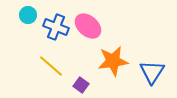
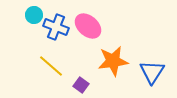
cyan circle: moved 6 px right
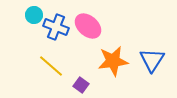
blue triangle: moved 12 px up
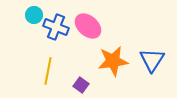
yellow line: moved 3 px left, 5 px down; rotated 60 degrees clockwise
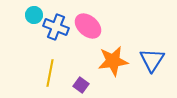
yellow line: moved 2 px right, 2 px down
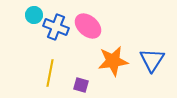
purple square: rotated 21 degrees counterclockwise
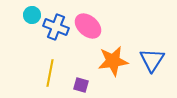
cyan circle: moved 2 px left
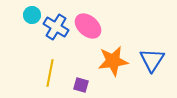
blue cross: rotated 10 degrees clockwise
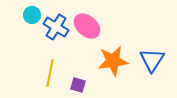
pink ellipse: moved 1 px left
purple square: moved 3 px left
